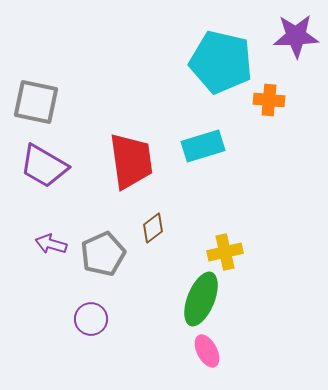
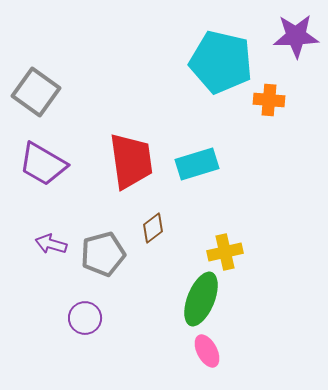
gray square: moved 10 px up; rotated 24 degrees clockwise
cyan rectangle: moved 6 px left, 18 px down
purple trapezoid: moved 1 px left, 2 px up
gray pentagon: rotated 9 degrees clockwise
purple circle: moved 6 px left, 1 px up
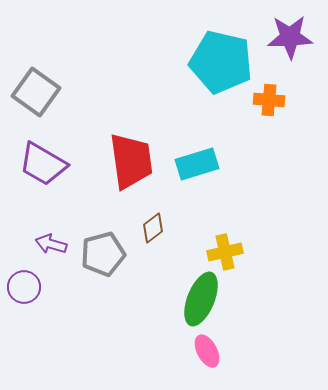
purple star: moved 6 px left, 1 px down
purple circle: moved 61 px left, 31 px up
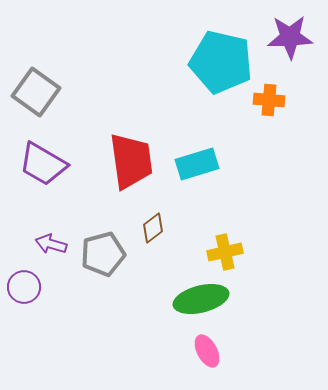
green ellipse: rotated 54 degrees clockwise
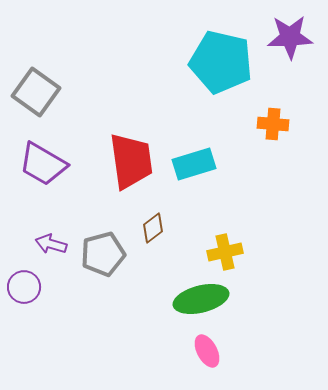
orange cross: moved 4 px right, 24 px down
cyan rectangle: moved 3 px left
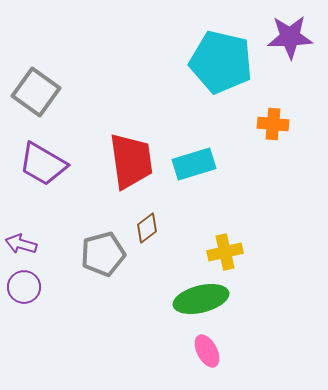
brown diamond: moved 6 px left
purple arrow: moved 30 px left
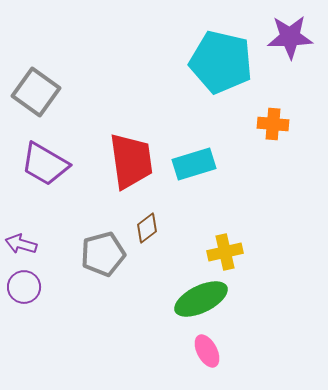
purple trapezoid: moved 2 px right
green ellipse: rotated 12 degrees counterclockwise
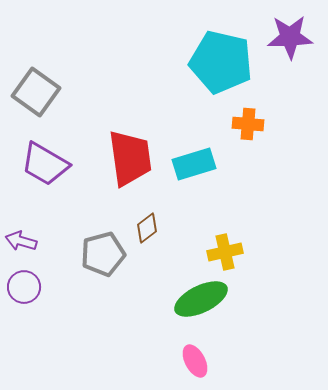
orange cross: moved 25 px left
red trapezoid: moved 1 px left, 3 px up
purple arrow: moved 3 px up
pink ellipse: moved 12 px left, 10 px down
